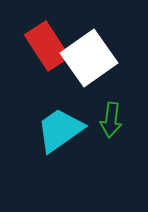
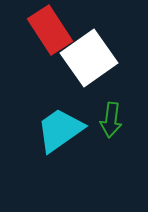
red rectangle: moved 3 px right, 16 px up
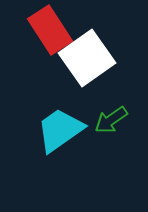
white square: moved 2 px left
green arrow: rotated 48 degrees clockwise
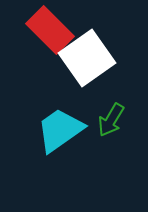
red rectangle: rotated 12 degrees counterclockwise
green arrow: rotated 24 degrees counterclockwise
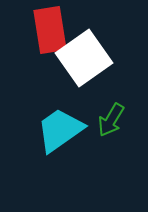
red rectangle: rotated 36 degrees clockwise
white square: moved 3 px left
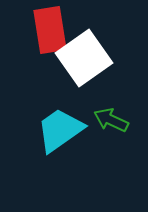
green arrow: rotated 84 degrees clockwise
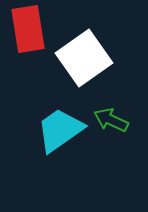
red rectangle: moved 22 px left, 1 px up
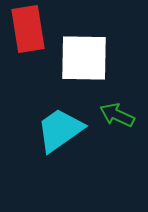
white square: rotated 36 degrees clockwise
green arrow: moved 6 px right, 5 px up
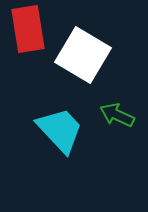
white square: moved 1 px left, 3 px up; rotated 30 degrees clockwise
cyan trapezoid: rotated 82 degrees clockwise
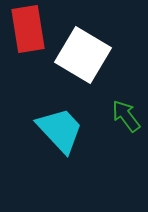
green arrow: moved 9 px right, 1 px down; rotated 28 degrees clockwise
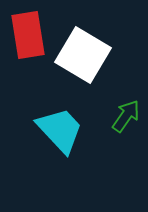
red rectangle: moved 6 px down
green arrow: rotated 72 degrees clockwise
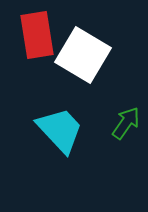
red rectangle: moved 9 px right
green arrow: moved 7 px down
